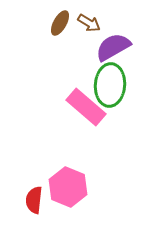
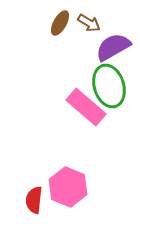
green ellipse: moved 1 px left, 1 px down; rotated 21 degrees counterclockwise
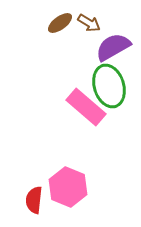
brown ellipse: rotated 25 degrees clockwise
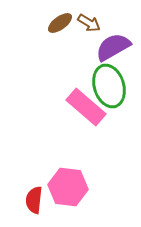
pink hexagon: rotated 15 degrees counterclockwise
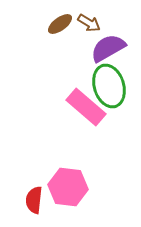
brown ellipse: moved 1 px down
purple semicircle: moved 5 px left, 1 px down
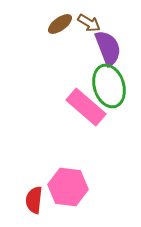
purple semicircle: rotated 99 degrees clockwise
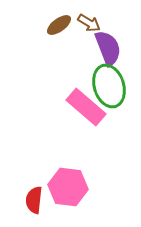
brown ellipse: moved 1 px left, 1 px down
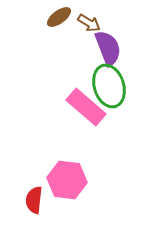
brown ellipse: moved 8 px up
pink hexagon: moved 1 px left, 7 px up
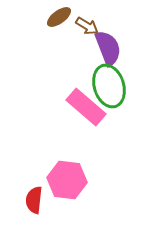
brown arrow: moved 2 px left, 3 px down
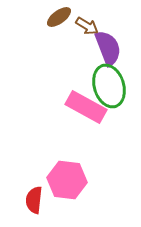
pink rectangle: rotated 12 degrees counterclockwise
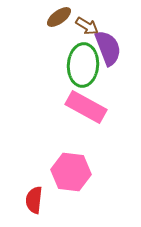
green ellipse: moved 26 px left, 21 px up; rotated 21 degrees clockwise
pink hexagon: moved 4 px right, 8 px up
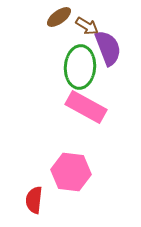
green ellipse: moved 3 px left, 2 px down
